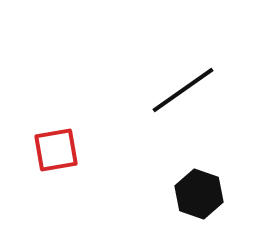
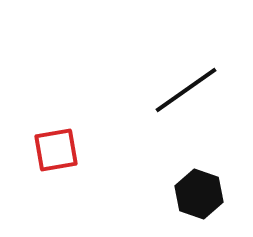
black line: moved 3 px right
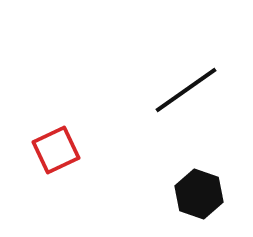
red square: rotated 15 degrees counterclockwise
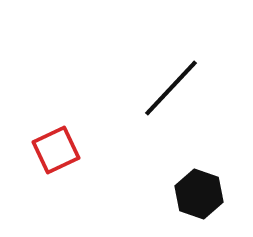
black line: moved 15 px left, 2 px up; rotated 12 degrees counterclockwise
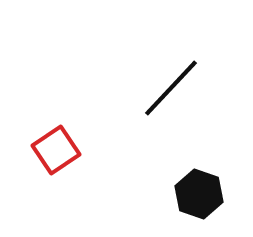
red square: rotated 9 degrees counterclockwise
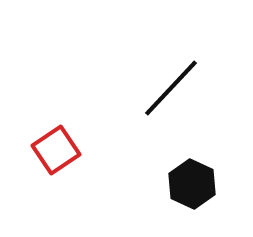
black hexagon: moved 7 px left, 10 px up; rotated 6 degrees clockwise
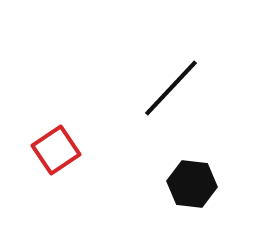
black hexagon: rotated 18 degrees counterclockwise
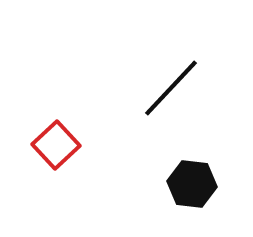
red square: moved 5 px up; rotated 9 degrees counterclockwise
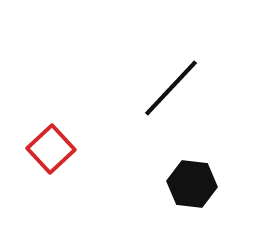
red square: moved 5 px left, 4 px down
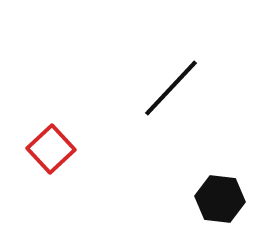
black hexagon: moved 28 px right, 15 px down
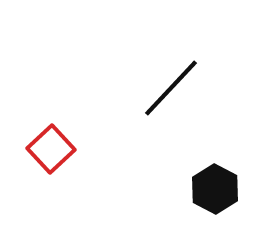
black hexagon: moved 5 px left, 10 px up; rotated 21 degrees clockwise
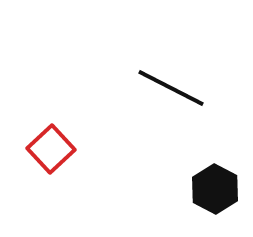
black line: rotated 74 degrees clockwise
